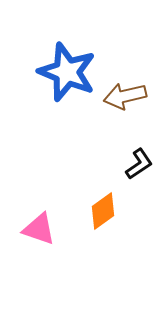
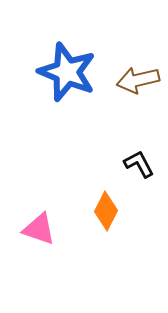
brown arrow: moved 13 px right, 16 px up
black L-shape: rotated 84 degrees counterclockwise
orange diamond: moved 3 px right; rotated 27 degrees counterclockwise
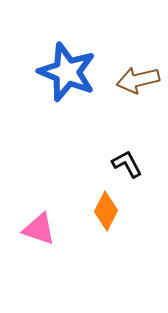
black L-shape: moved 12 px left
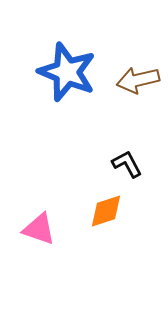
orange diamond: rotated 45 degrees clockwise
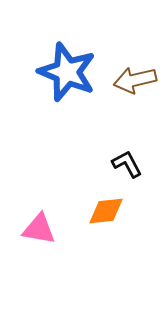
brown arrow: moved 3 px left
orange diamond: rotated 12 degrees clockwise
pink triangle: rotated 9 degrees counterclockwise
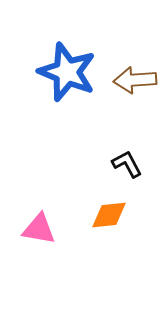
brown arrow: rotated 9 degrees clockwise
orange diamond: moved 3 px right, 4 px down
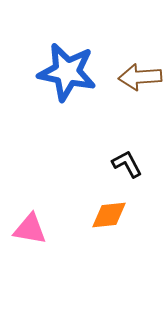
blue star: rotated 10 degrees counterclockwise
brown arrow: moved 5 px right, 3 px up
pink triangle: moved 9 px left
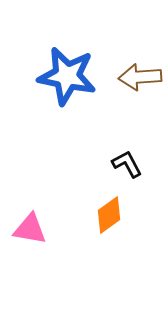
blue star: moved 4 px down
orange diamond: rotated 30 degrees counterclockwise
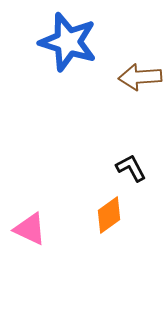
blue star: moved 1 px right, 34 px up; rotated 6 degrees clockwise
black L-shape: moved 4 px right, 4 px down
pink triangle: rotated 15 degrees clockwise
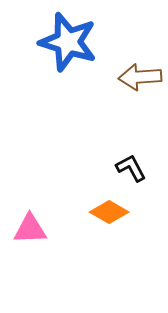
orange diamond: moved 3 px up; rotated 66 degrees clockwise
pink triangle: rotated 27 degrees counterclockwise
